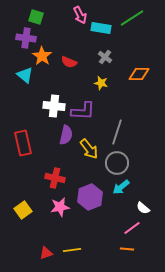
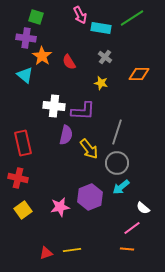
red semicircle: rotated 35 degrees clockwise
red cross: moved 37 px left
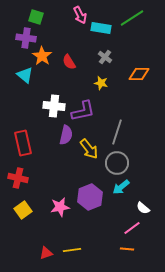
purple L-shape: rotated 15 degrees counterclockwise
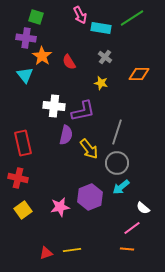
cyan triangle: rotated 12 degrees clockwise
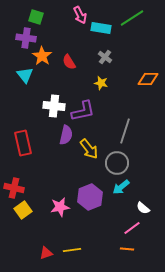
orange diamond: moved 9 px right, 5 px down
gray line: moved 8 px right, 1 px up
red cross: moved 4 px left, 10 px down
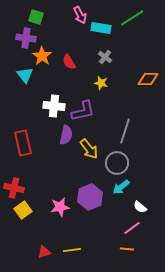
white semicircle: moved 3 px left, 1 px up
red triangle: moved 2 px left, 1 px up
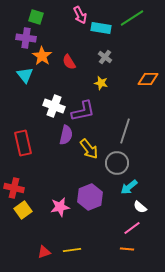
white cross: rotated 15 degrees clockwise
cyan arrow: moved 8 px right
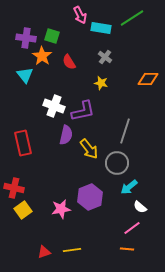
green square: moved 16 px right, 19 px down
pink star: moved 1 px right, 2 px down
